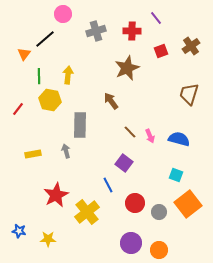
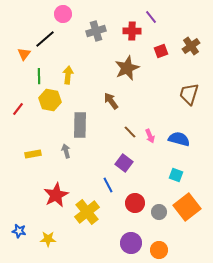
purple line: moved 5 px left, 1 px up
orange square: moved 1 px left, 3 px down
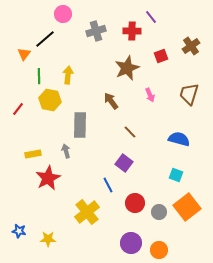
red square: moved 5 px down
pink arrow: moved 41 px up
red star: moved 8 px left, 17 px up
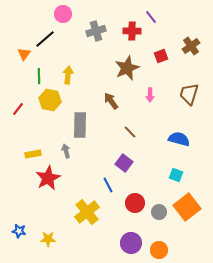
pink arrow: rotated 24 degrees clockwise
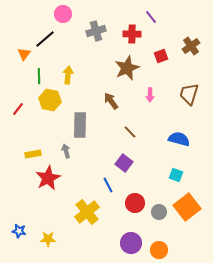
red cross: moved 3 px down
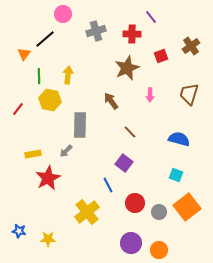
gray arrow: rotated 120 degrees counterclockwise
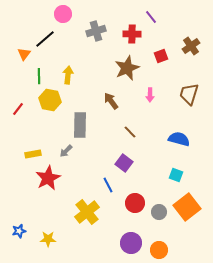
blue star: rotated 24 degrees counterclockwise
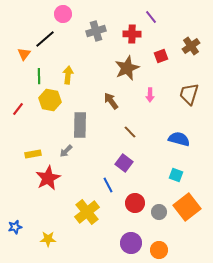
blue star: moved 4 px left, 4 px up
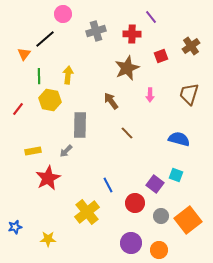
brown line: moved 3 px left, 1 px down
yellow rectangle: moved 3 px up
purple square: moved 31 px right, 21 px down
orange square: moved 1 px right, 13 px down
gray circle: moved 2 px right, 4 px down
